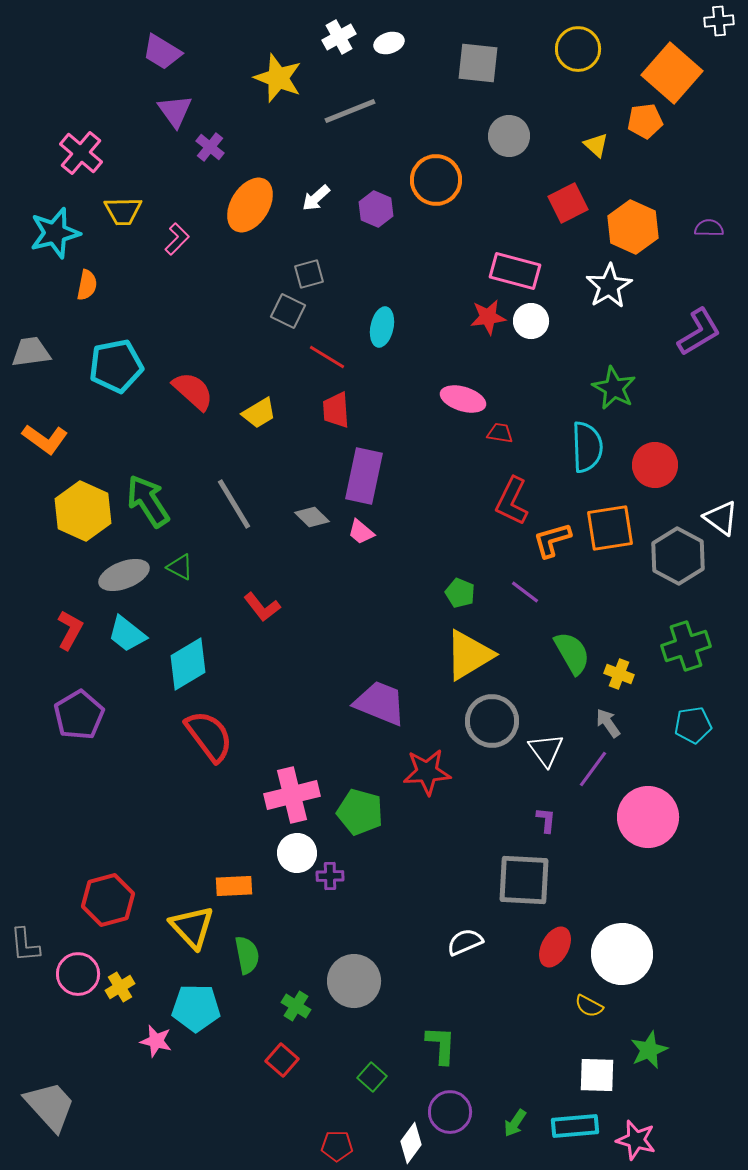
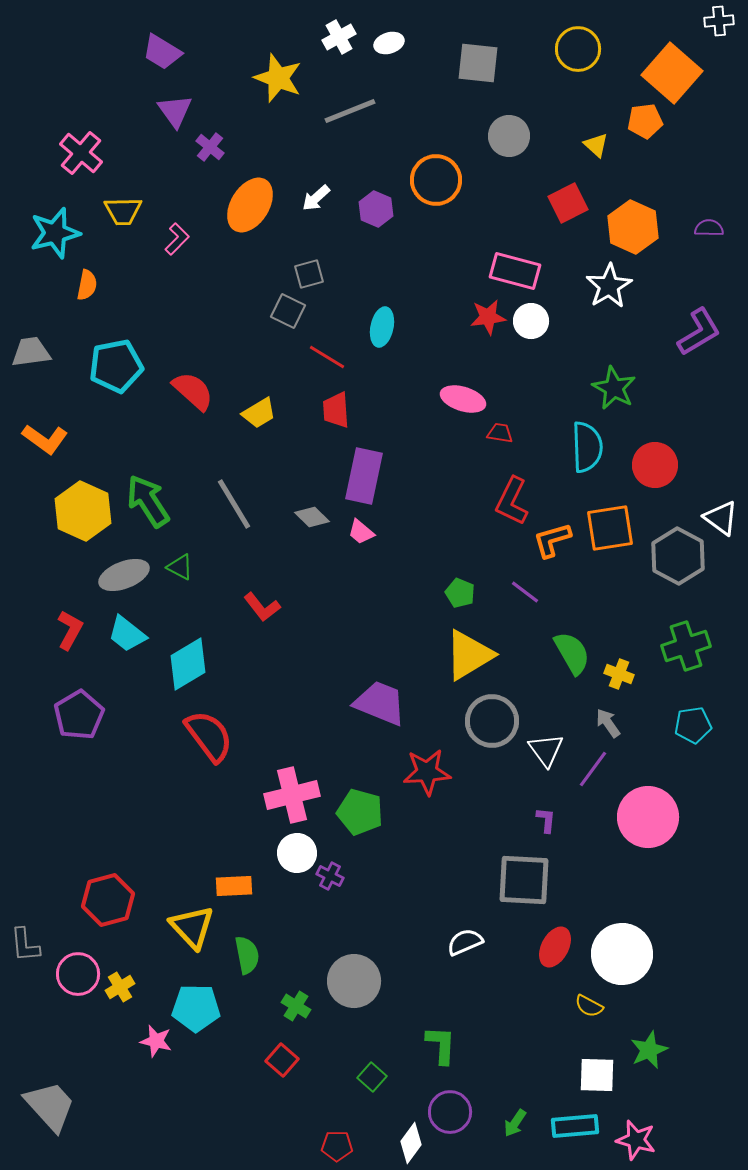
purple cross at (330, 876): rotated 28 degrees clockwise
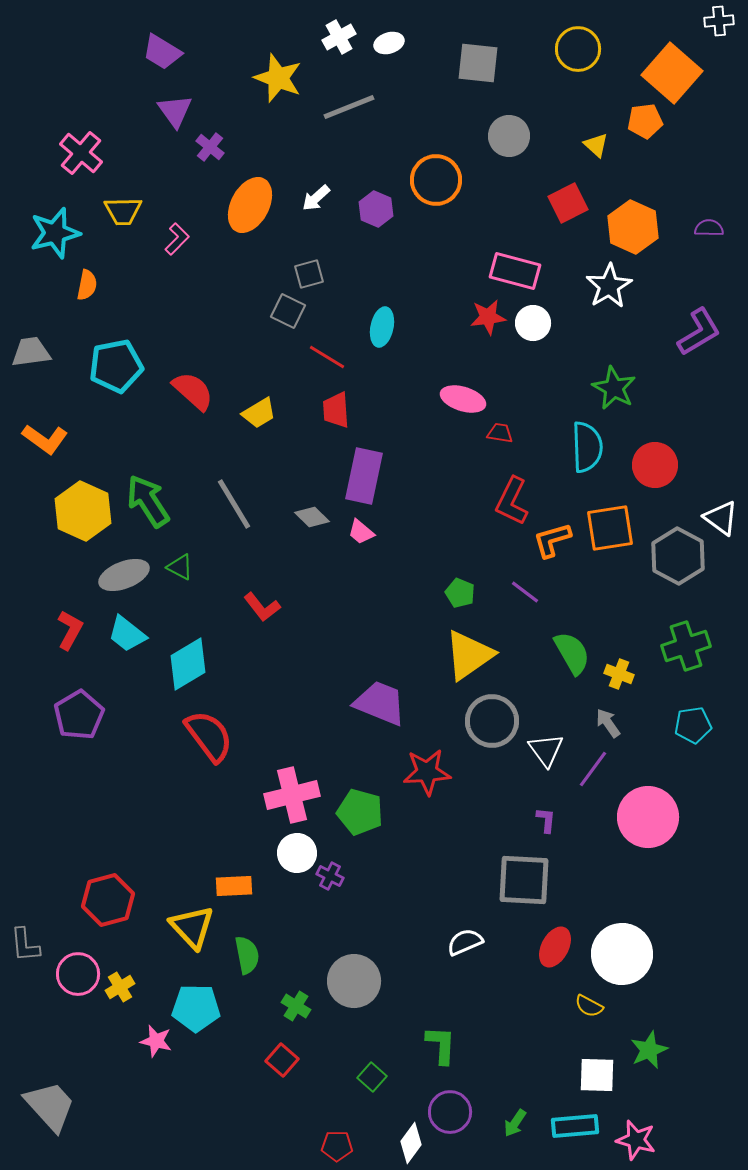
gray line at (350, 111): moved 1 px left, 4 px up
orange ellipse at (250, 205): rotated 4 degrees counterclockwise
white circle at (531, 321): moved 2 px right, 2 px down
yellow triangle at (469, 655): rotated 4 degrees counterclockwise
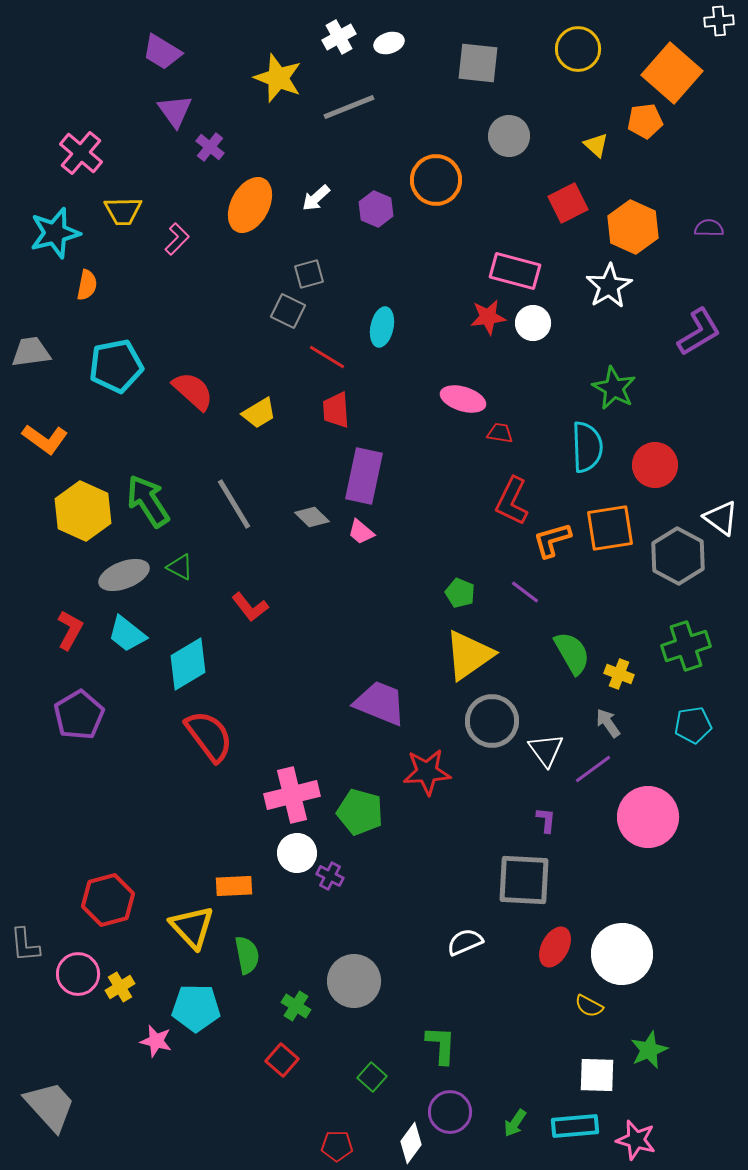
red L-shape at (262, 607): moved 12 px left
purple line at (593, 769): rotated 18 degrees clockwise
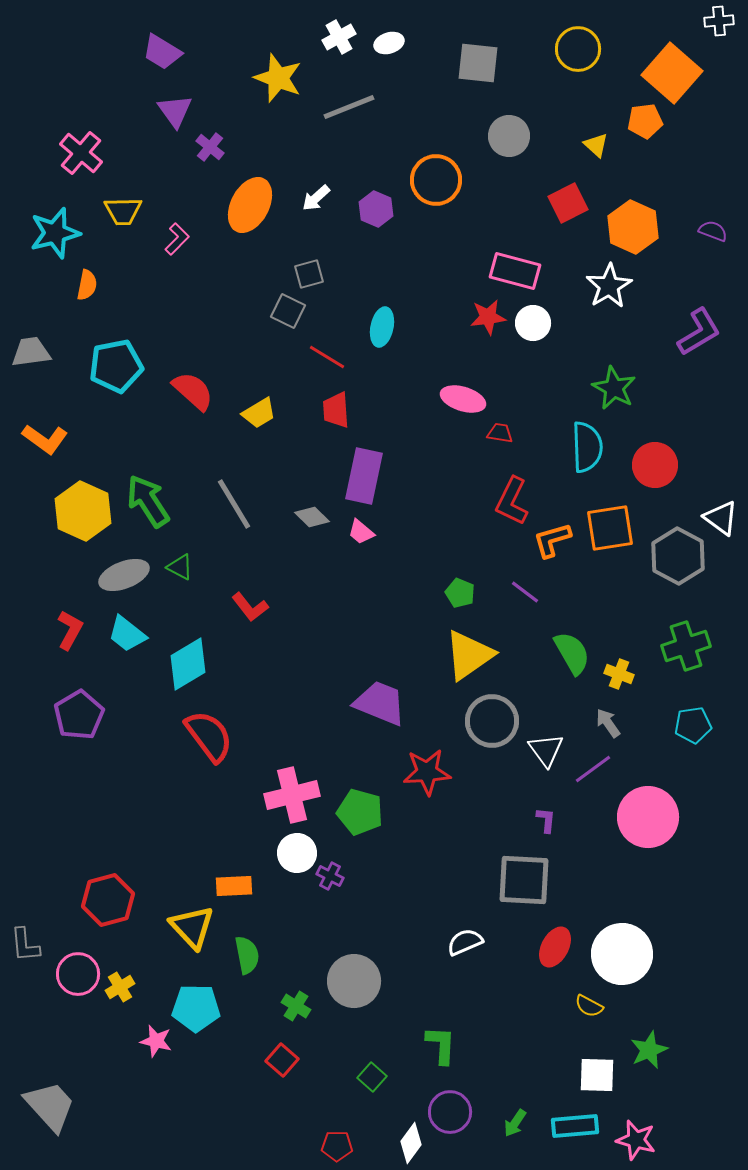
purple semicircle at (709, 228): moved 4 px right, 3 px down; rotated 20 degrees clockwise
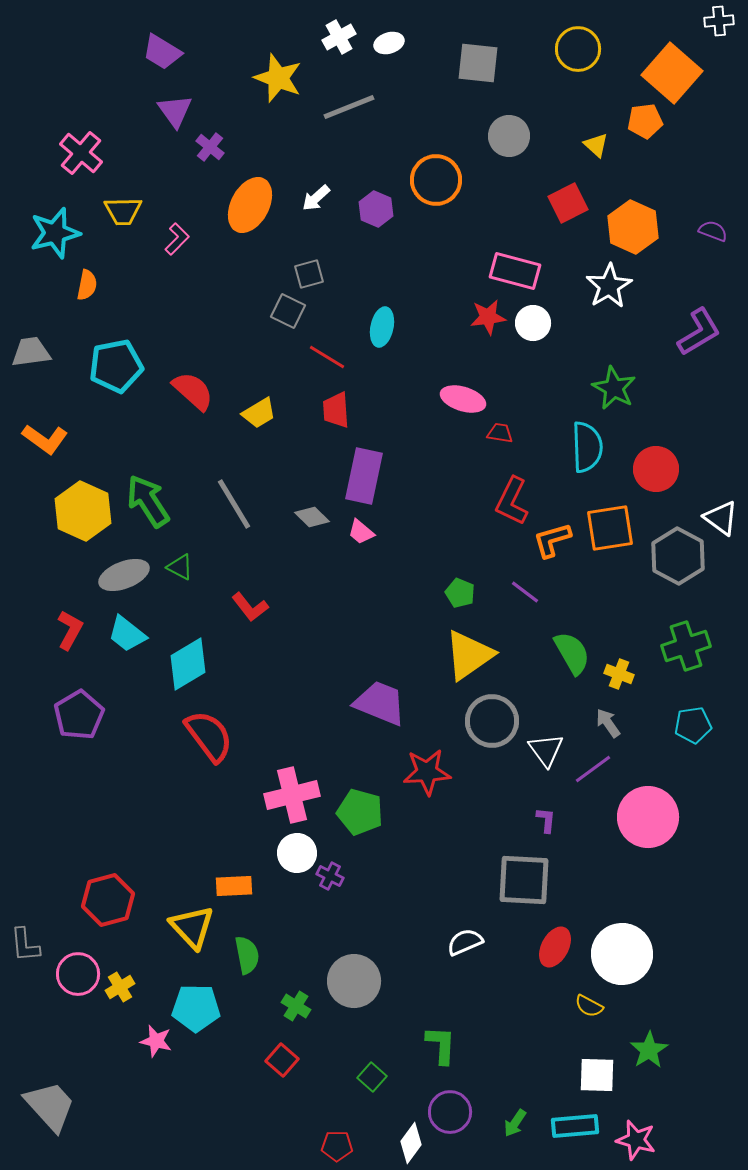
red circle at (655, 465): moved 1 px right, 4 px down
green star at (649, 1050): rotated 9 degrees counterclockwise
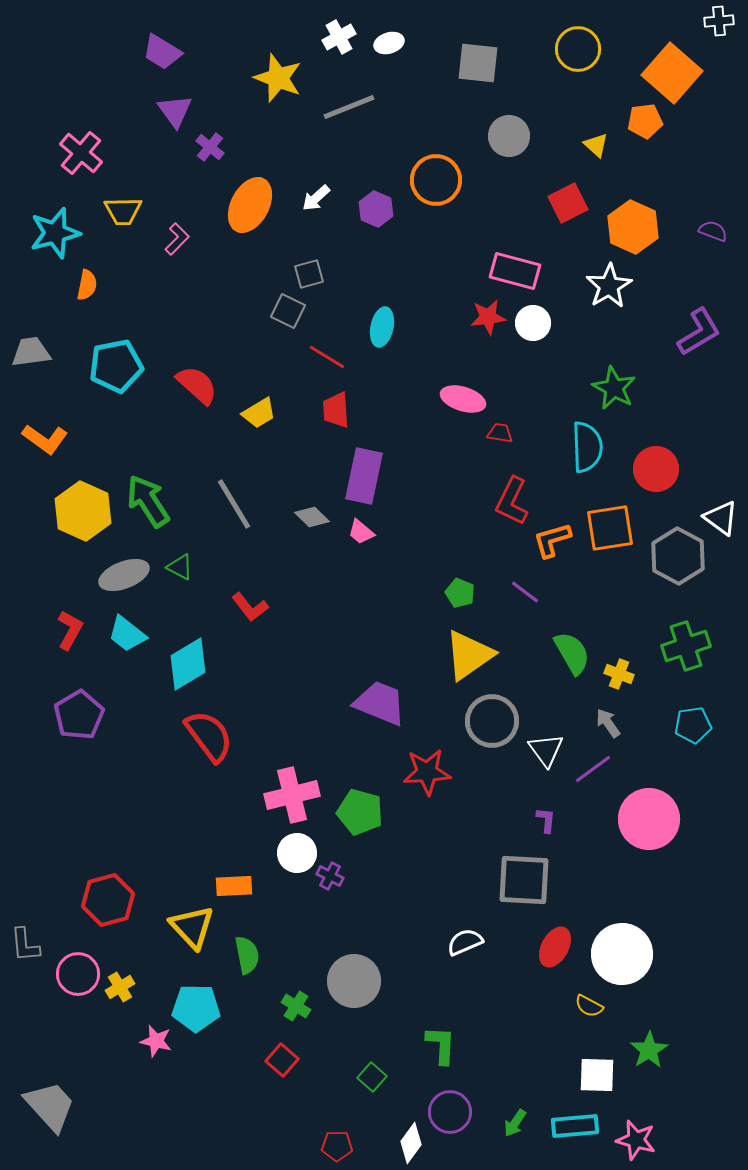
red semicircle at (193, 391): moved 4 px right, 6 px up
pink circle at (648, 817): moved 1 px right, 2 px down
